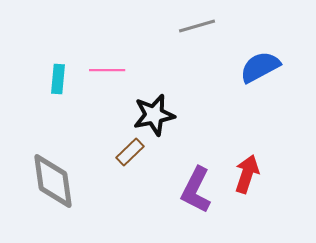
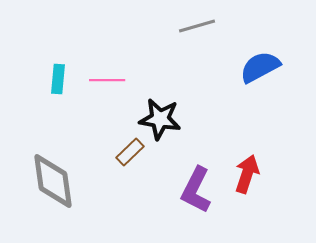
pink line: moved 10 px down
black star: moved 6 px right, 4 px down; rotated 21 degrees clockwise
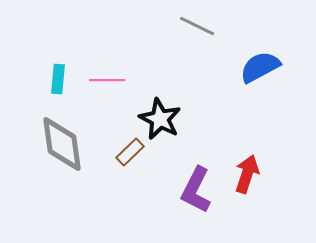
gray line: rotated 42 degrees clockwise
black star: rotated 18 degrees clockwise
gray diamond: moved 9 px right, 37 px up
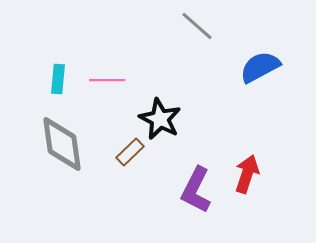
gray line: rotated 15 degrees clockwise
